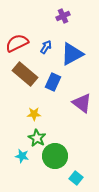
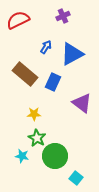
red semicircle: moved 1 px right, 23 px up
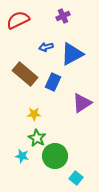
blue arrow: rotated 136 degrees counterclockwise
purple triangle: rotated 50 degrees clockwise
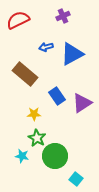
blue rectangle: moved 4 px right, 14 px down; rotated 60 degrees counterclockwise
cyan square: moved 1 px down
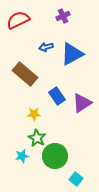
cyan star: rotated 24 degrees counterclockwise
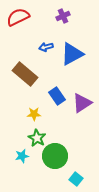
red semicircle: moved 3 px up
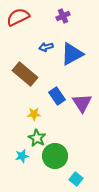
purple triangle: rotated 30 degrees counterclockwise
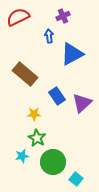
blue arrow: moved 3 px right, 11 px up; rotated 96 degrees clockwise
purple triangle: rotated 20 degrees clockwise
green circle: moved 2 px left, 6 px down
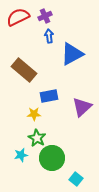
purple cross: moved 18 px left
brown rectangle: moved 1 px left, 4 px up
blue rectangle: moved 8 px left; rotated 66 degrees counterclockwise
purple triangle: moved 4 px down
cyan star: moved 1 px left, 1 px up
green circle: moved 1 px left, 4 px up
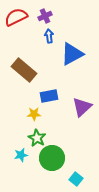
red semicircle: moved 2 px left
